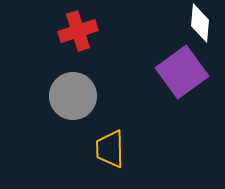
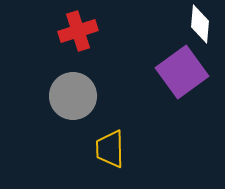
white diamond: moved 1 px down
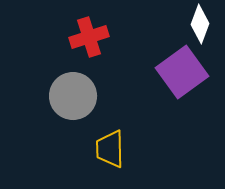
white diamond: rotated 15 degrees clockwise
red cross: moved 11 px right, 6 px down
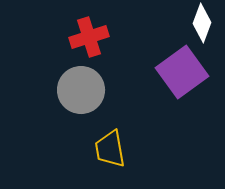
white diamond: moved 2 px right, 1 px up
gray circle: moved 8 px right, 6 px up
yellow trapezoid: rotated 9 degrees counterclockwise
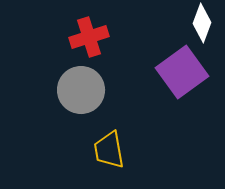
yellow trapezoid: moved 1 px left, 1 px down
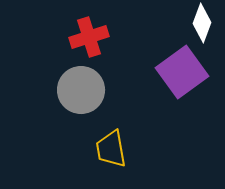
yellow trapezoid: moved 2 px right, 1 px up
